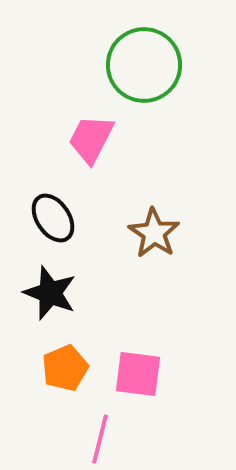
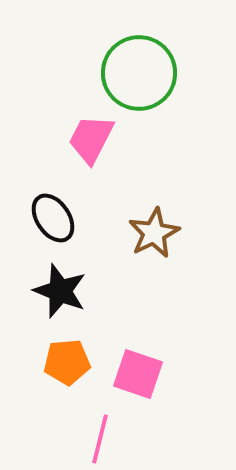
green circle: moved 5 px left, 8 px down
brown star: rotated 12 degrees clockwise
black star: moved 10 px right, 2 px up
orange pentagon: moved 2 px right, 6 px up; rotated 18 degrees clockwise
pink square: rotated 12 degrees clockwise
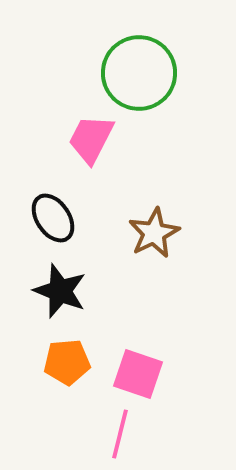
pink line: moved 20 px right, 5 px up
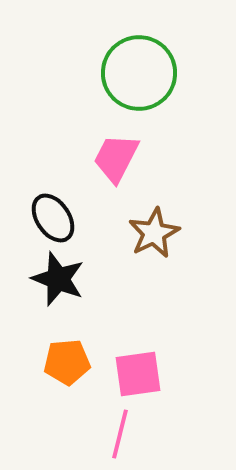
pink trapezoid: moved 25 px right, 19 px down
black star: moved 2 px left, 12 px up
pink square: rotated 27 degrees counterclockwise
